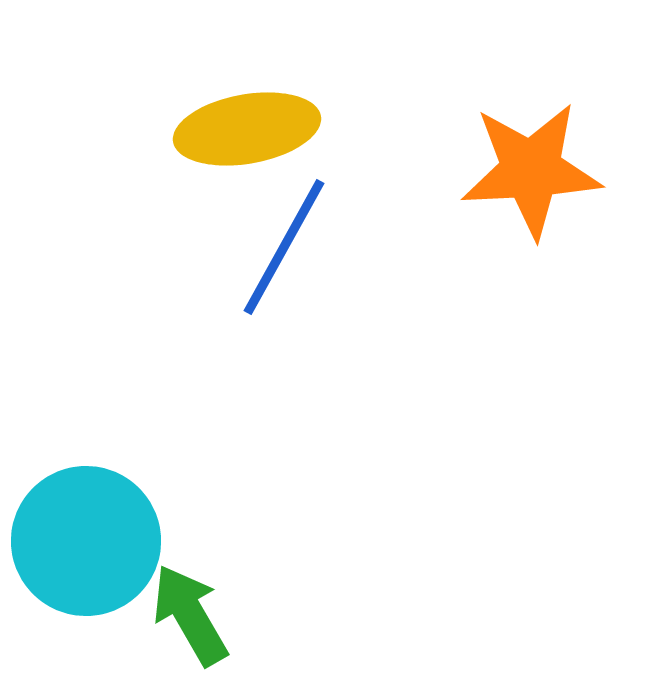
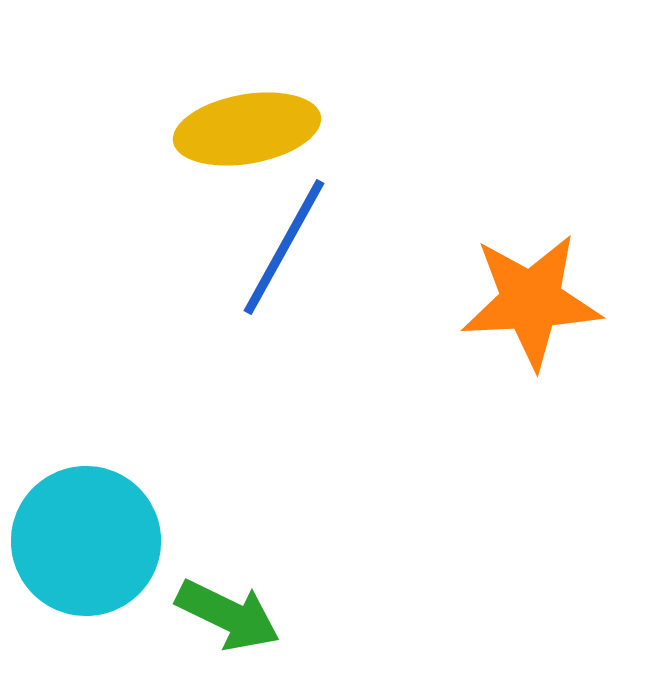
orange star: moved 131 px down
green arrow: moved 38 px right; rotated 146 degrees clockwise
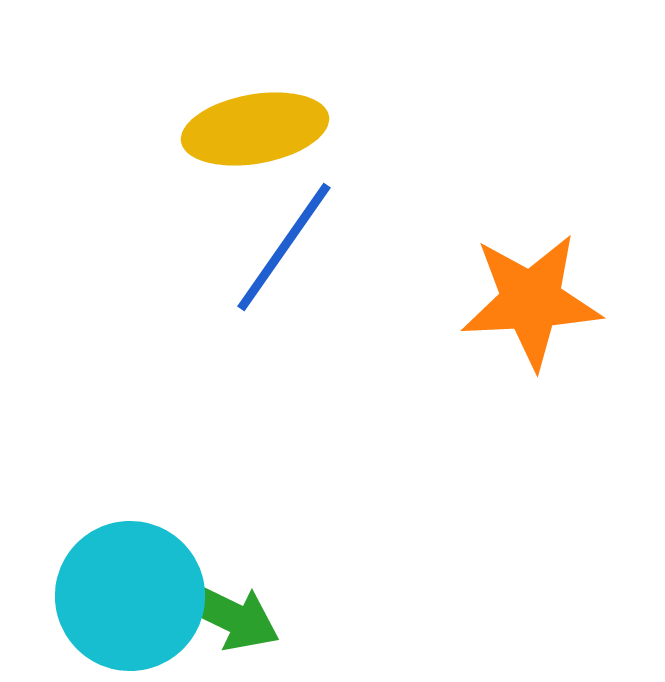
yellow ellipse: moved 8 px right
blue line: rotated 6 degrees clockwise
cyan circle: moved 44 px right, 55 px down
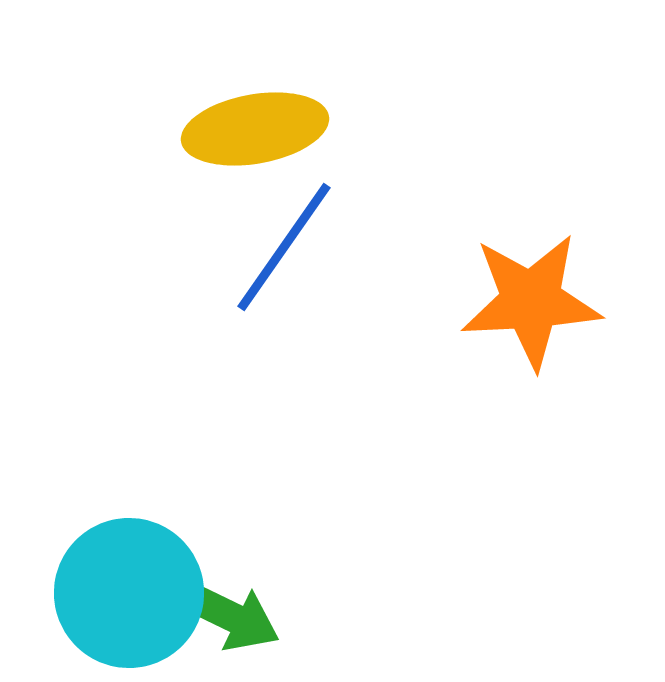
cyan circle: moved 1 px left, 3 px up
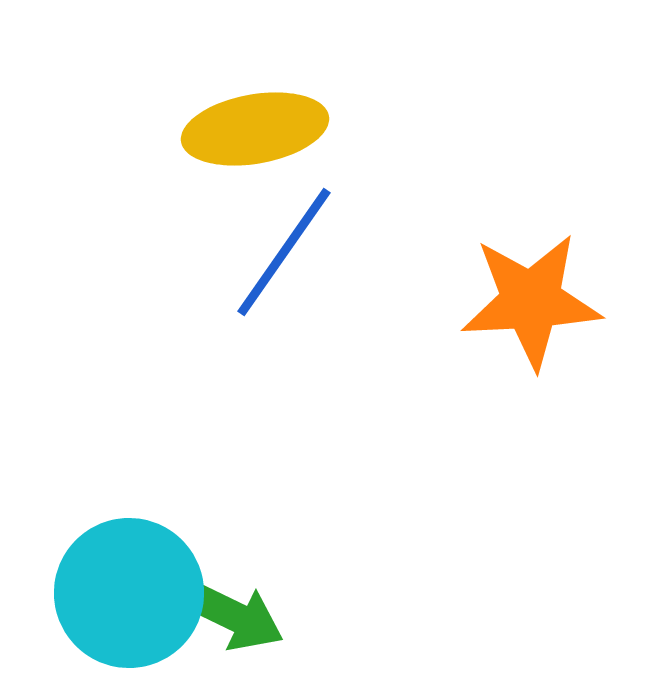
blue line: moved 5 px down
green arrow: moved 4 px right
